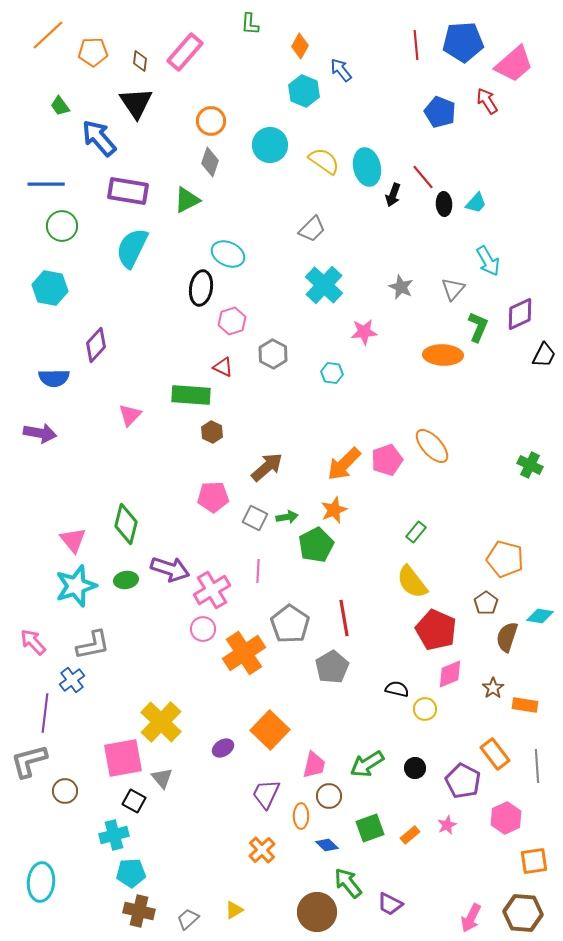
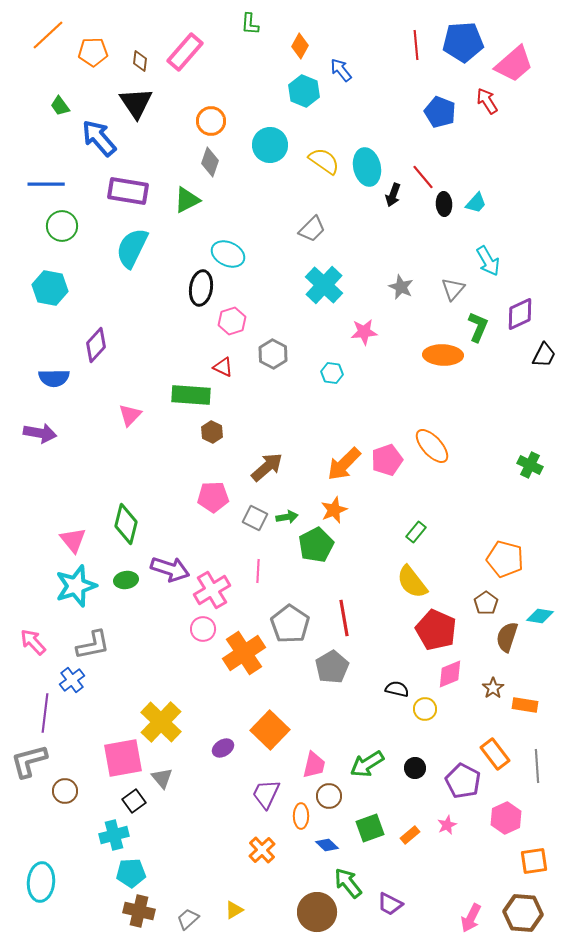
black square at (134, 801): rotated 25 degrees clockwise
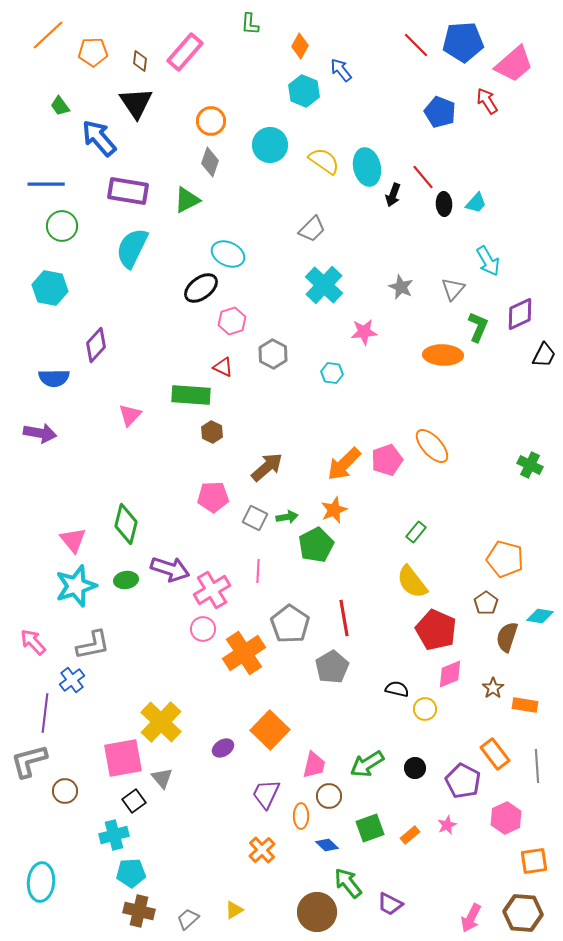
red line at (416, 45): rotated 40 degrees counterclockwise
black ellipse at (201, 288): rotated 44 degrees clockwise
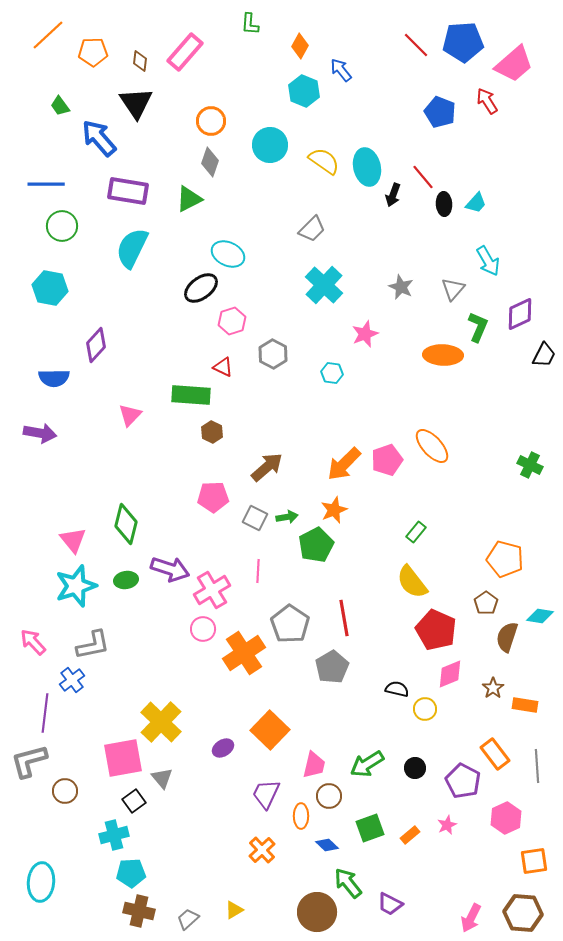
green triangle at (187, 200): moved 2 px right, 1 px up
pink star at (364, 332): moved 1 px right, 2 px down; rotated 16 degrees counterclockwise
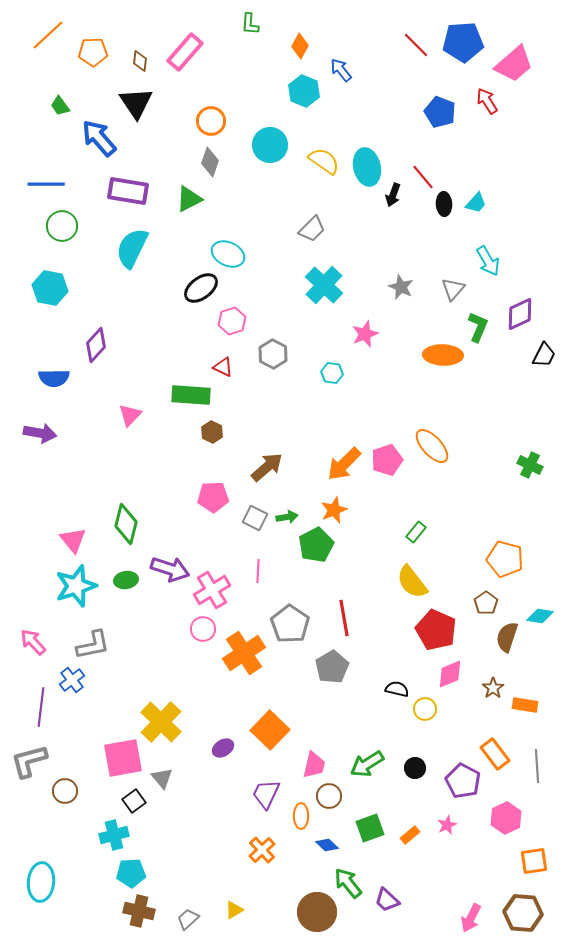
purple line at (45, 713): moved 4 px left, 6 px up
purple trapezoid at (390, 904): moved 3 px left, 4 px up; rotated 16 degrees clockwise
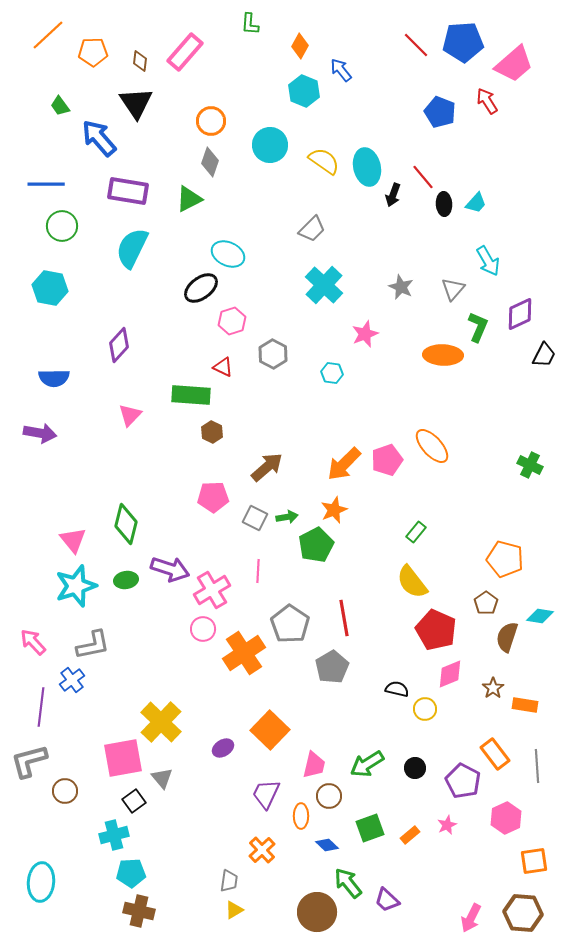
purple diamond at (96, 345): moved 23 px right
gray trapezoid at (188, 919): moved 41 px right, 38 px up; rotated 140 degrees clockwise
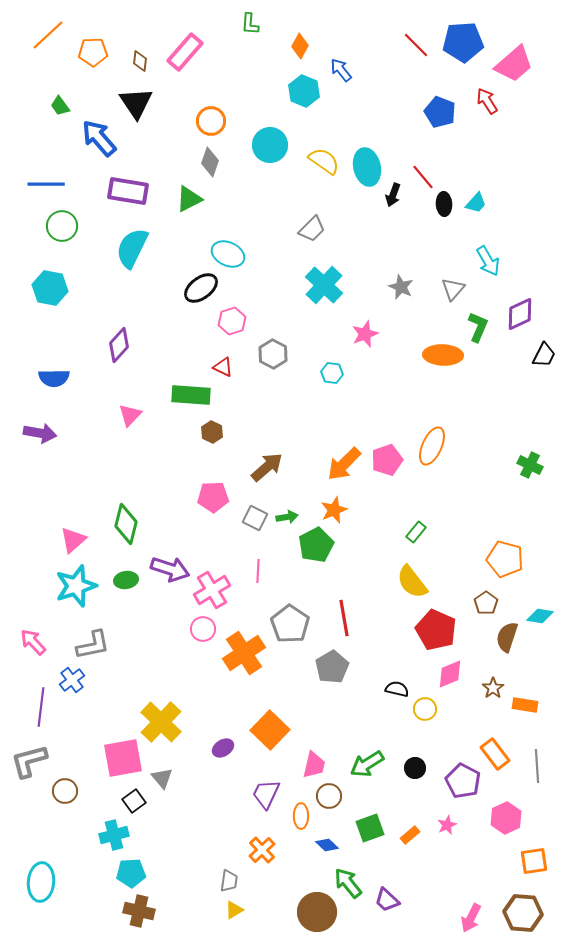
orange ellipse at (432, 446): rotated 66 degrees clockwise
pink triangle at (73, 540): rotated 28 degrees clockwise
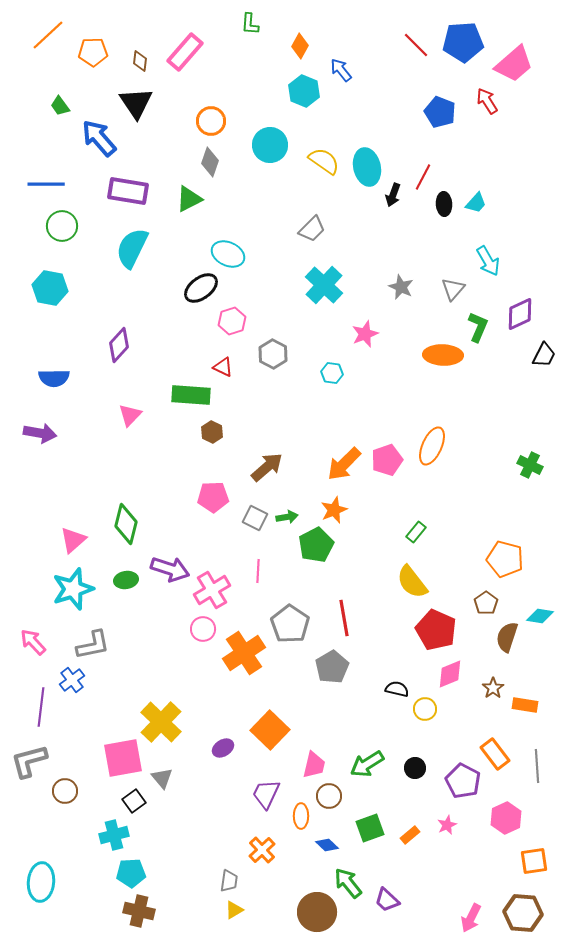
red line at (423, 177): rotated 68 degrees clockwise
cyan star at (76, 586): moved 3 px left, 3 px down
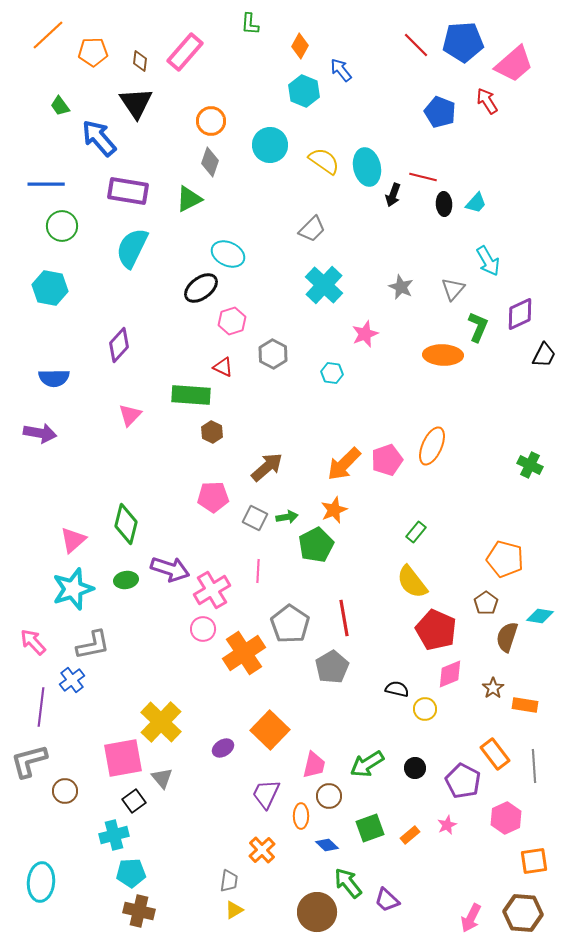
red line at (423, 177): rotated 76 degrees clockwise
gray line at (537, 766): moved 3 px left
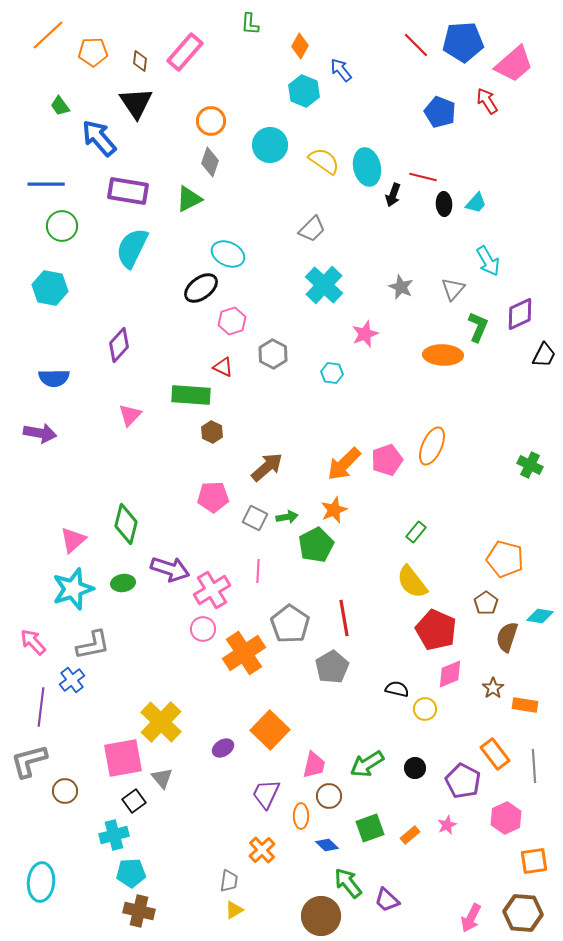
green ellipse at (126, 580): moved 3 px left, 3 px down
brown circle at (317, 912): moved 4 px right, 4 px down
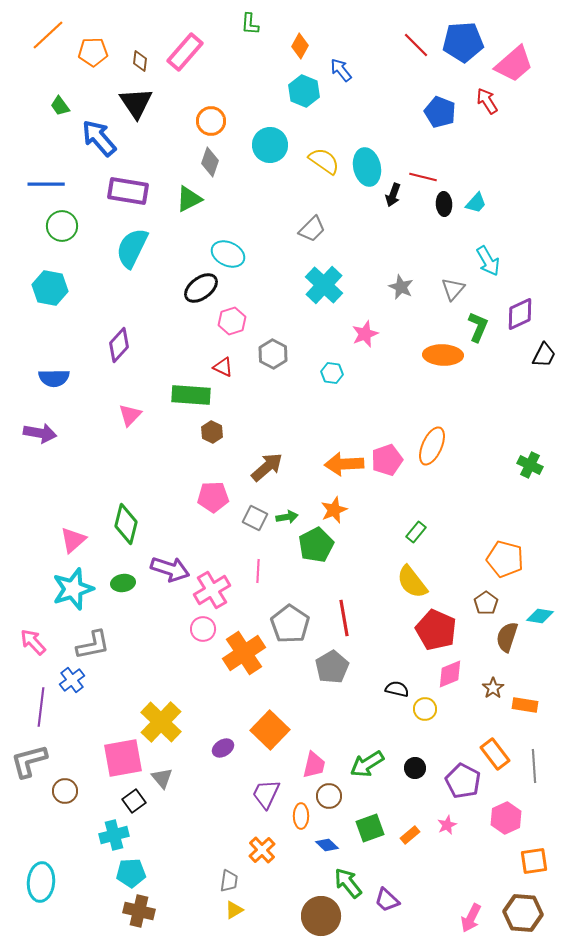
orange arrow at (344, 464): rotated 42 degrees clockwise
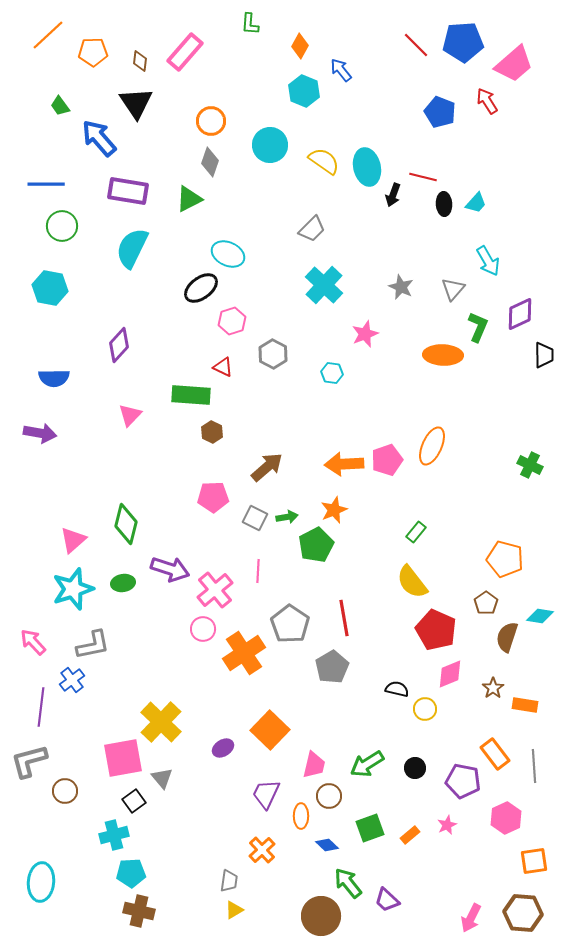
black trapezoid at (544, 355): rotated 28 degrees counterclockwise
pink cross at (212, 590): moved 3 px right; rotated 9 degrees counterclockwise
purple pentagon at (463, 781): rotated 16 degrees counterclockwise
